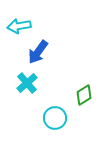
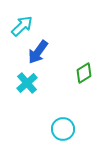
cyan arrow: moved 3 px right; rotated 145 degrees clockwise
green diamond: moved 22 px up
cyan circle: moved 8 px right, 11 px down
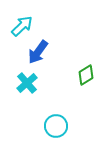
green diamond: moved 2 px right, 2 px down
cyan circle: moved 7 px left, 3 px up
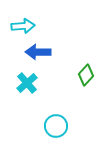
cyan arrow: moved 1 px right; rotated 40 degrees clockwise
blue arrow: rotated 55 degrees clockwise
green diamond: rotated 15 degrees counterclockwise
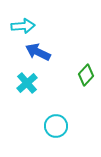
blue arrow: rotated 25 degrees clockwise
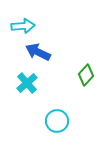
cyan circle: moved 1 px right, 5 px up
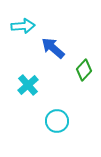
blue arrow: moved 15 px right, 4 px up; rotated 15 degrees clockwise
green diamond: moved 2 px left, 5 px up
cyan cross: moved 1 px right, 2 px down
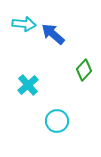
cyan arrow: moved 1 px right, 2 px up; rotated 10 degrees clockwise
blue arrow: moved 14 px up
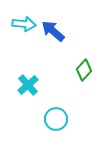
blue arrow: moved 3 px up
cyan circle: moved 1 px left, 2 px up
